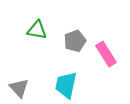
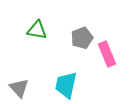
gray pentagon: moved 7 px right, 3 px up
pink rectangle: moved 1 px right; rotated 10 degrees clockwise
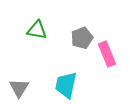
gray triangle: rotated 15 degrees clockwise
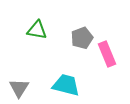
cyan trapezoid: rotated 92 degrees clockwise
